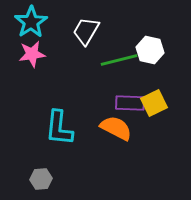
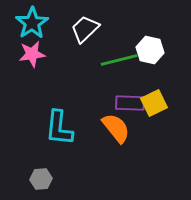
cyan star: moved 1 px right, 1 px down
white trapezoid: moved 1 px left, 2 px up; rotated 16 degrees clockwise
orange semicircle: rotated 24 degrees clockwise
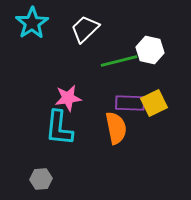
pink star: moved 36 px right, 44 px down
green line: moved 1 px down
orange semicircle: rotated 28 degrees clockwise
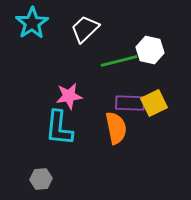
pink star: moved 1 px right, 2 px up
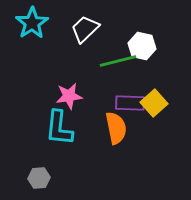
white hexagon: moved 8 px left, 4 px up
green line: moved 1 px left
yellow square: rotated 16 degrees counterclockwise
gray hexagon: moved 2 px left, 1 px up
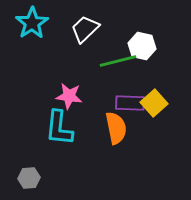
pink star: rotated 16 degrees clockwise
gray hexagon: moved 10 px left
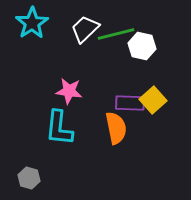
green line: moved 2 px left, 27 px up
pink star: moved 5 px up
yellow square: moved 1 px left, 3 px up
gray hexagon: rotated 20 degrees clockwise
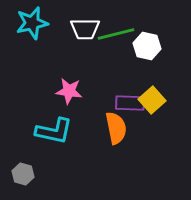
cyan star: rotated 20 degrees clockwise
white trapezoid: rotated 136 degrees counterclockwise
white hexagon: moved 5 px right
yellow square: moved 1 px left
cyan L-shape: moved 5 px left, 3 px down; rotated 84 degrees counterclockwise
gray hexagon: moved 6 px left, 4 px up
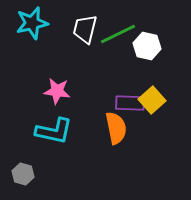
white trapezoid: rotated 104 degrees clockwise
green line: moved 2 px right; rotated 12 degrees counterclockwise
pink star: moved 12 px left
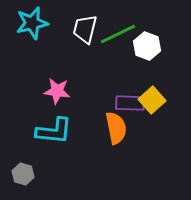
white hexagon: rotated 8 degrees clockwise
cyan L-shape: rotated 6 degrees counterclockwise
